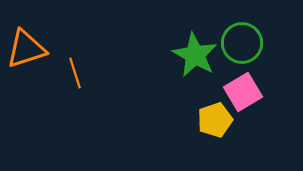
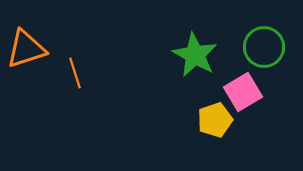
green circle: moved 22 px right, 4 px down
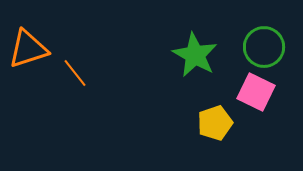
orange triangle: moved 2 px right
orange line: rotated 20 degrees counterclockwise
pink square: moved 13 px right; rotated 33 degrees counterclockwise
yellow pentagon: moved 3 px down
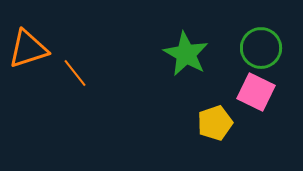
green circle: moved 3 px left, 1 px down
green star: moved 9 px left, 1 px up
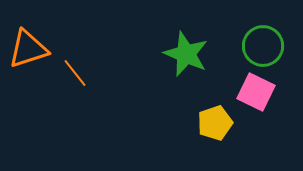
green circle: moved 2 px right, 2 px up
green star: rotated 6 degrees counterclockwise
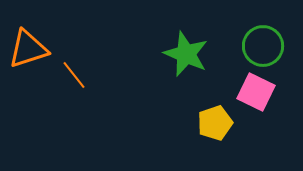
orange line: moved 1 px left, 2 px down
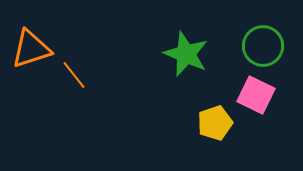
orange triangle: moved 3 px right
pink square: moved 3 px down
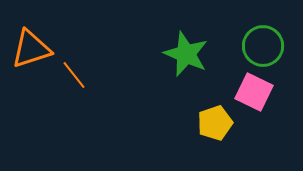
pink square: moved 2 px left, 3 px up
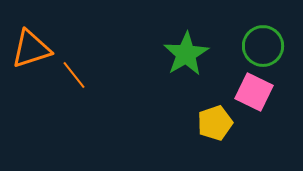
green star: rotated 18 degrees clockwise
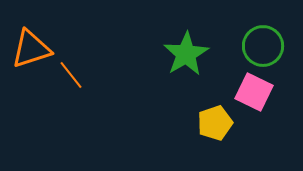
orange line: moved 3 px left
